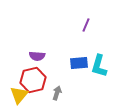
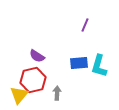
purple line: moved 1 px left
purple semicircle: rotated 28 degrees clockwise
gray arrow: rotated 16 degrees counterclockwise
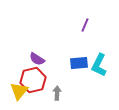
purple semicircle: moved 3 px down
cyan L-shape: moved 1 px up; rotated 10 degrees clockwise
yellow triangle: moved 4 px up
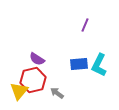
blue rectangle: moved 1 px down
gray arrow: rotated 56 degrees counterclockwise
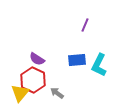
blue rectangle: moved 2 px left, 4 px up
red hexagon: rotated 20 degrees counterclockwise
yellow triangle: moved 1 px right, 2 px down
